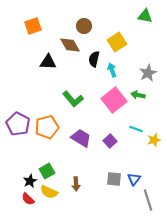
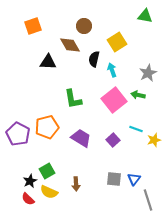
green L-shape: rotated 30 degrees clockwise
purple pentagon: moved 10 px down
purple square: moved 3 px right, 1 px up
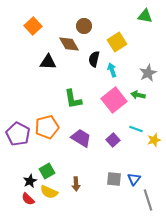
orange square: rotated 24 degrees counterclockwise
brown diamond: moved 1 px left, 1 px up
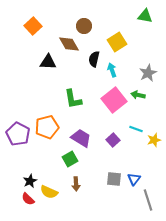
green square: moved 23 px right, 12 px up
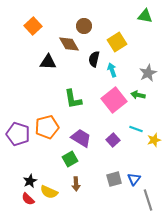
purple pentagon: rotated 10 degrees counterclockwise
gray square: rotated 21 degrees counterclockwise
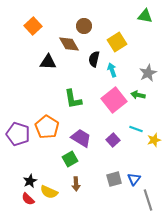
orange pentagon: rotated 25 degrees counterclockwise
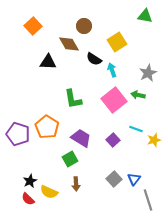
black semicircle: rotated 70 degrees counterclockwise
gray square: rotated 28 degrees counterclockwise
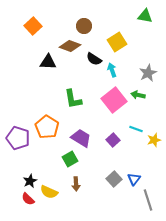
brown diamond: moved 1 px right, 2 px down; rotated 40 degrees counterclockwise
purple pentagon: moved 4 px down
